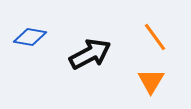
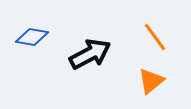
blue diamond: moved 2 px right
orange triangle: rotated 20 degrees clockwise
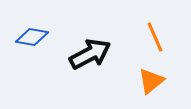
orange line: rotated 12 degrees clockwise
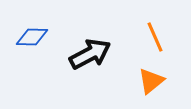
blue diamond: rotated 8 degrees counterclockwise
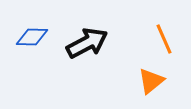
orange line: moved 9 px right, 2 px down
black arrow: moved 3 px left, 11 px up
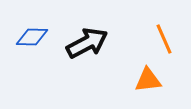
orange triangle: moved 3 px left, 1 px up; rotated 32 degrees clockwise
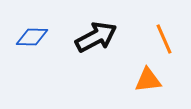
black arrow: moved 9 px right, 6 px up
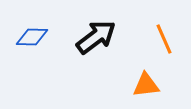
black arrow: rotated 9 degrees counterclockwise
orange triangle: moved 2 px left, 5 px down
